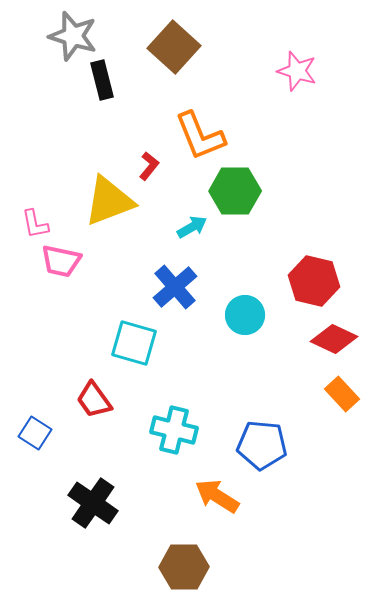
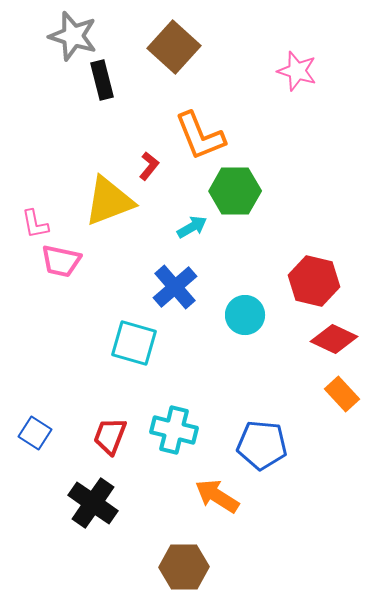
red trapezoid: moved 16 px right, 36 px down; rotated 57 degrees clockwise
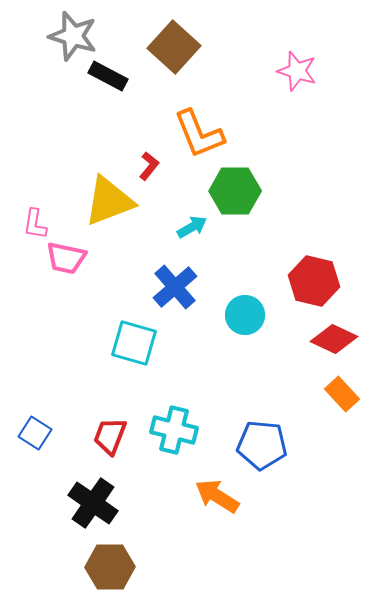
black rectangle: moved 6 px right, 4 px up; rotated 48 degrees counterclockwise
orange L-shape: moved 1 px left, 2 px up
pink L-shape: rotated 20 degrees clockwise
pink trapezoid: moved 5 px right, 3 px up
brown hexagon: moved 74 px left
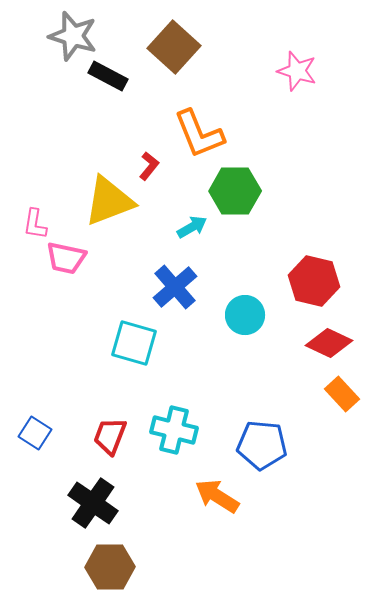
red diamond: moved 5 px left, 4 px down
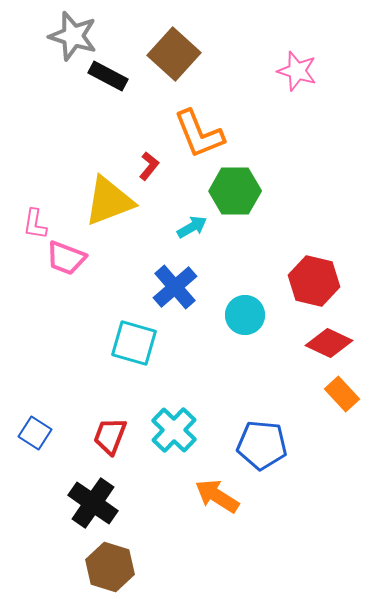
brown square: moved 7 px down
pink trapezoid: rotated 9 degrees clockwise
cyan cross: rotated 30 degrees clockwise
brown hexagon: rotated 18 degrees clockwise
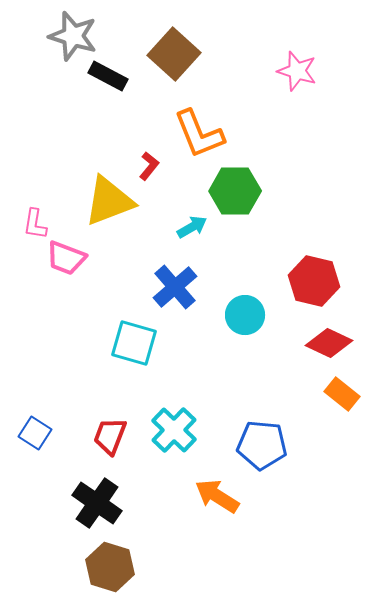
orange rectangle: rotated 8 degrees counterclockwise
black cross: moved 4 px right
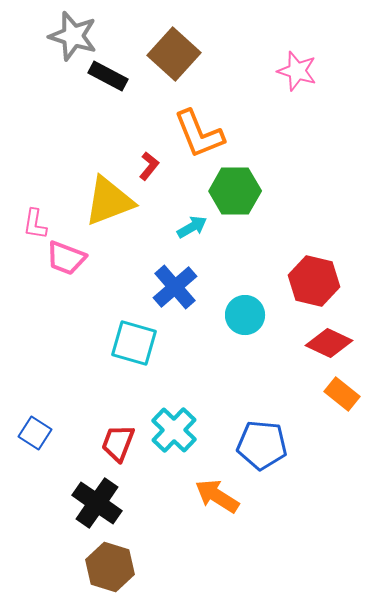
red trapezoid: moved 8 px right, 7 px down
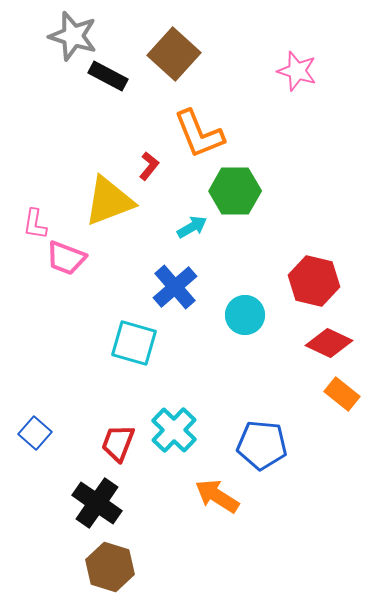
blue square: rotated 8 degrees clockwise
